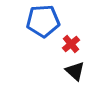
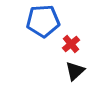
black triangle: rotated 35 degrees clockwise
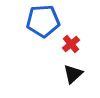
black triangle: moved 2 px left, 3 px down
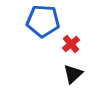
blue pentagon: rotated 8 degrees clockwise
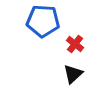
red cross: moved 4 px right; rotated 12 degrees counterclockwise
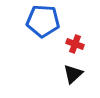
red cross: rotated 18 degrees counterclockwise
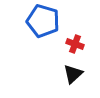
blue pentagon: rotated 12 degrees clockwise
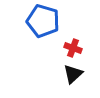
red cross: moved 2 px left, 4 px down
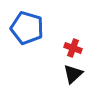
blue pentagon: moved 16 px left, 7 px down
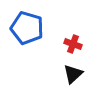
red cross: moved 4 px up
